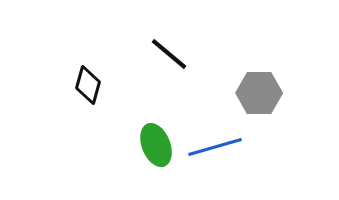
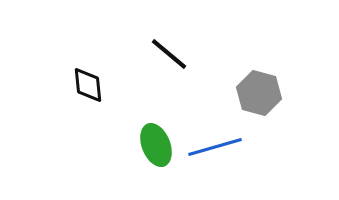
black diamond: rotated 21 degrees counterclockwise
gray hexagon: rotated 15 degrees clockwise
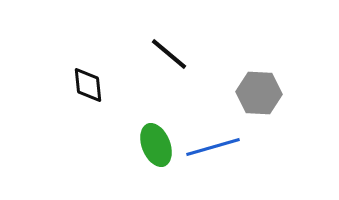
gray hexagon: rotated 12 degrees counterclockwise
blue line: moved 2 px left
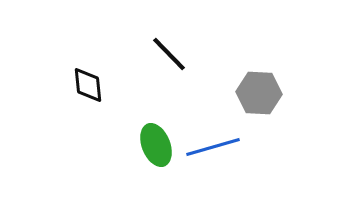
black line: rotated 6 degrees clockwise
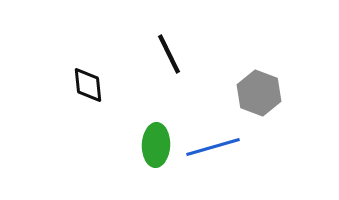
black line: rotated 18 degrees clockwise
gray hexagon: rotated 18 degrees clockwise
green ellipse: rotated 24 degrees clockwise
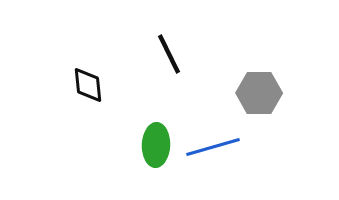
gray hexagon: rotated 21 degrees counterclockwise
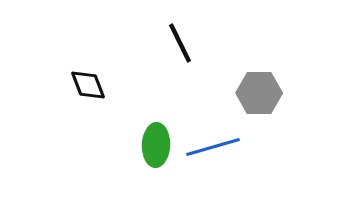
black line: moved 11 px right, 11 px up
black diamond: rotated 15 degrees counterclockwise
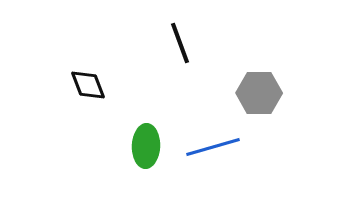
black line: rotated 6 degrees clockwise
green ellipse: moved 10 px left, 1 px down
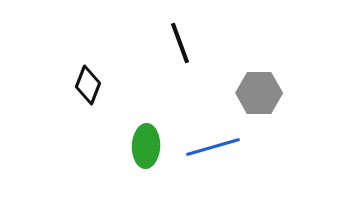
black diamond: rotated 42 degrees clockwise
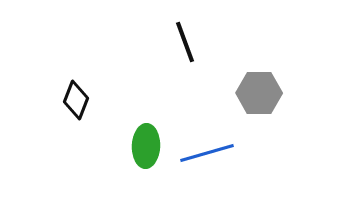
black line: moved 5 px right, 1 px up
black diamond: moved 12 px left, 15 px down
blue line: moved 6 px left, 6 px down
